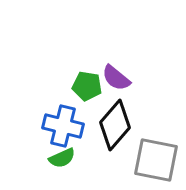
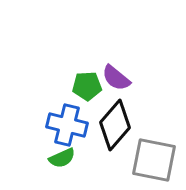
green pentagon: rotated 12 degrees counterclockwise
blue cross: moved 4 px right, 1 px up
gray square: moved 2 px left
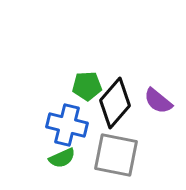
purple semicircle: moved 42 px right, 23 px down
black diamond: moved 22 px up
gray square: moved 38 px left, 5 px up
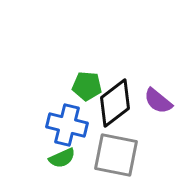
green pentagon: rotated 8 degrees clockwise
black diamond: rotated 12 degrees clockwise
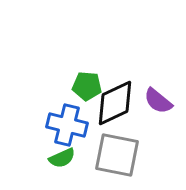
black diamond: rotated 12 degrees clockwise
gray square: moved 1 px right
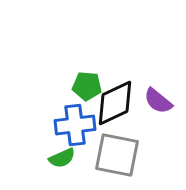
blue cross: moved 8 px right; rotated 21 degrees counterclockwise
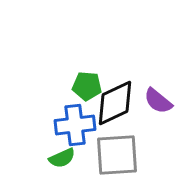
gray square: rotated 15 degrees counterclockwise
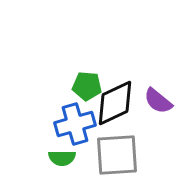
blue cross: moved 1 px up; rotated 9 degrees counterclockwise
green semicircle: rotated 24 degrees clockwise
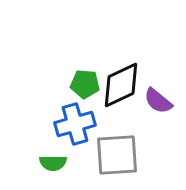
green pentagon: moved 2 px left, 2 px up
black diamond: moved 6 px right, 18 px up
green semicircle: moved 9 px left, 5 px down
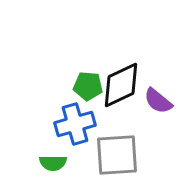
green pentagon: moved 3 px right, 2 px down
